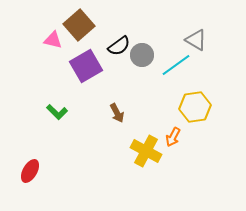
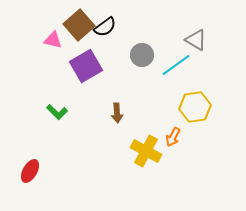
black semicircle: moved 14 px left, 19 px up
brown arrow: rotated 24 degrees clockwise
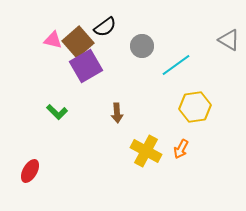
brown square: moved 1 px left, 17 px down
gray triangle: moved 33 px right
gray circle: moved 9 px up
orange arrow: moved 8 px right, 12 px down
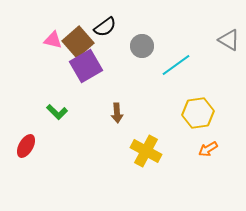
yellow hexagon: moved 3 px right, 6 px down
orange arrow: moved 27 px right; rotated 30 degrees clockwise
red ellipse: moved 4 px left, 25 px up
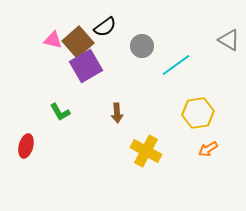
green L-shape: moved 3 px right; rotated 15 degrees clockwise
red ellipse: rotated 15 degrees counterclockwise
